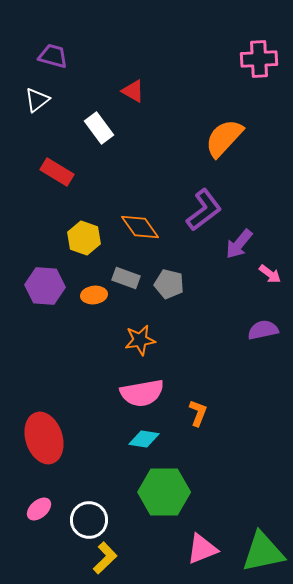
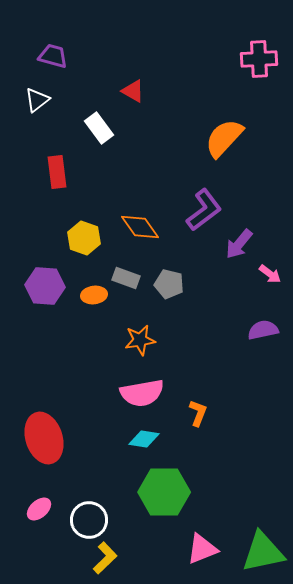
red rectangle: rotated 52 degrees clockwise
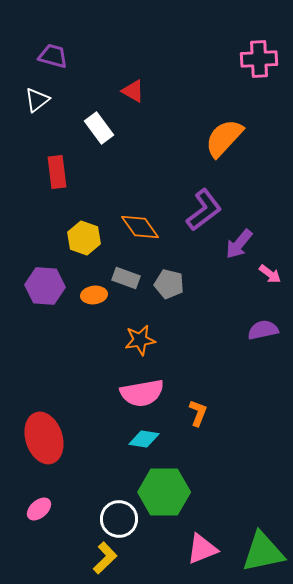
white circle: moved 30 px right, 1 px up
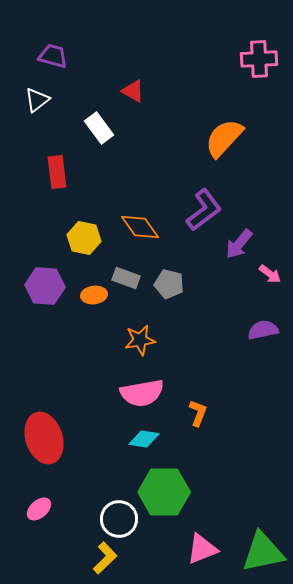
yellow hexagon: rotated 8 degrees counterclockwise
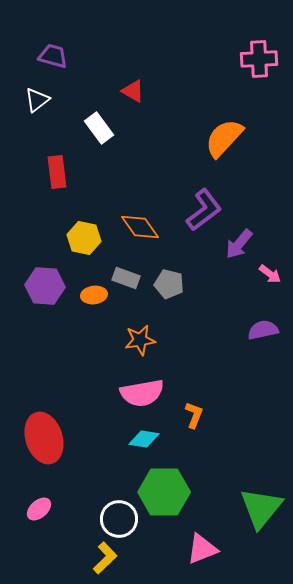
orange L-shape: moved 4 px left, 2 px down
green triangle: moved 2 px left, 44 px up; rotated 39 degrees counterclockwise
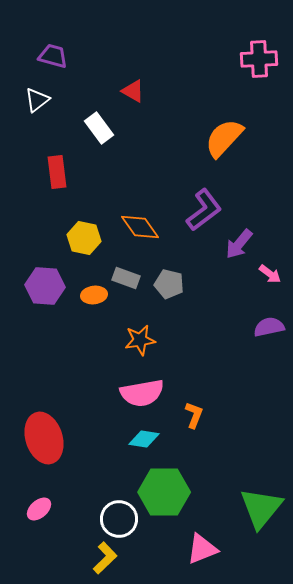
purple semicircle: moved 6 px right, 3 px up
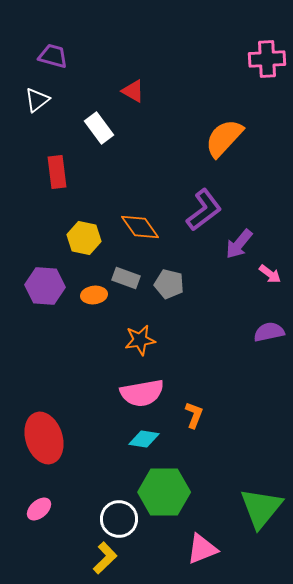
pink cross: moved 8 px right
purple semicircle: moved 5 px down
